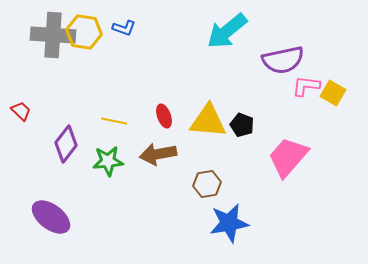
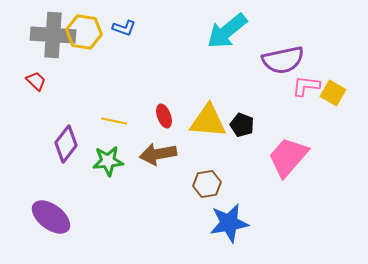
red trapezoid: moved 15 px right, 30 px up
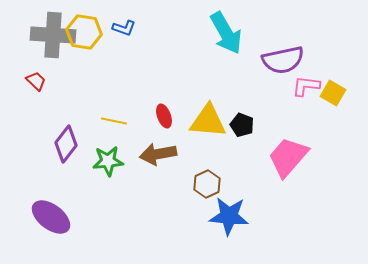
cyan arrow: moved 1 px left, 2 px down; rotated 81 degrees counterclockwise
brown hexagon: rotated 16 degrees counterclockwise
blue star: moved 7 px up; rotated 15 degrees clockwise
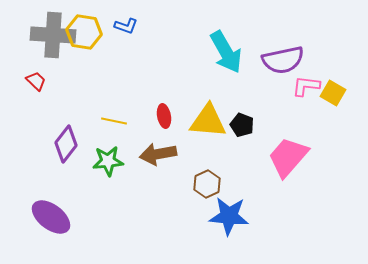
blue L-shape: moved 2 px right, 2 px up
cyan arrow: moved 19 px down
red ellipse: rotated 10 degrees clockwise
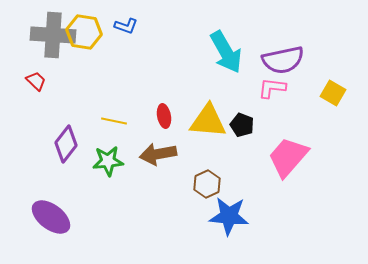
pink L-shape: moved 34 px left, 2 px down
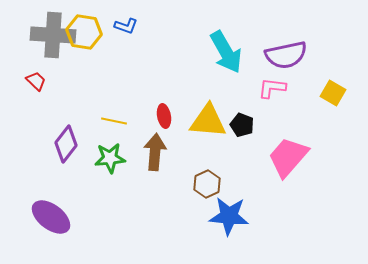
purple semicircle: moved 3 px right, 5 px up
brown arrow: moved 3 px left, 2 px up; rotated 105 degrees clockwise
green star: moved 2 px right, 3 px up
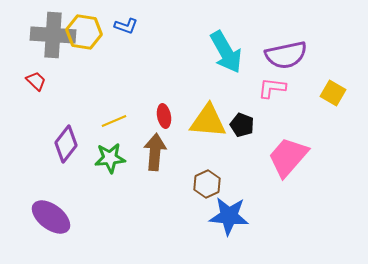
yellow line: rotated 35 degrees counterclockwise
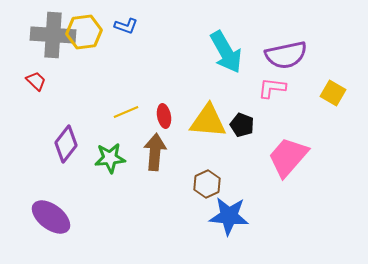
yellow hexagon: rotated 16 degrees counterclockwise
yellow line: moved 12 px right, 9 px up
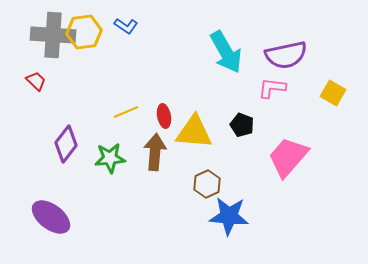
blue L-shape: rotated 15 degrees clockwise
yellow triangle: moved 14 px left, 11 px down
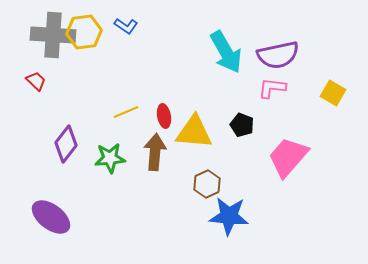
purple semicircle: moved 8 px left
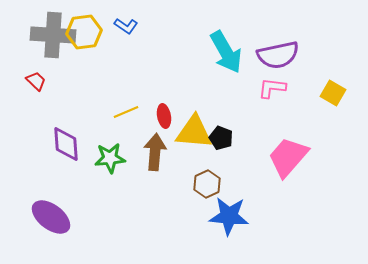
black pentagon: moved 21 px left, 13 px down
purple diamond: rotated 42 degrees counterclockwise
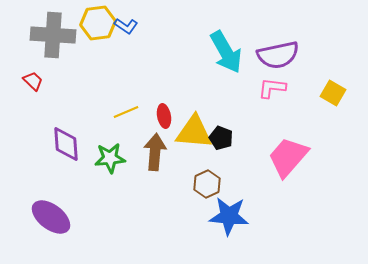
yellow hexagon: moved 14 px right, 9 px up
red trapezoid: moved 3 px left
